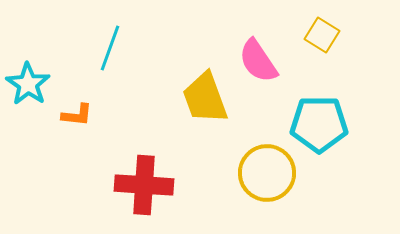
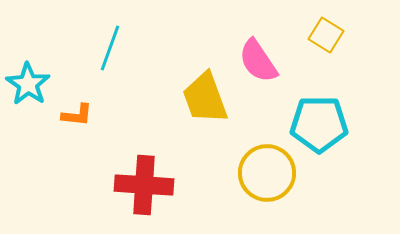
yellow square: moved 4 px right
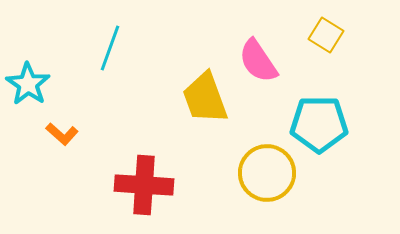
orange L-shape: moved 15 px left, 19 px down; rotated 36 degrees clockwise
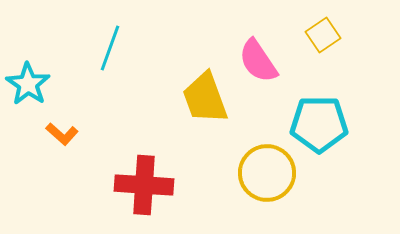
yellow square: moved 3 px left; rotated 24 degrees clockwise
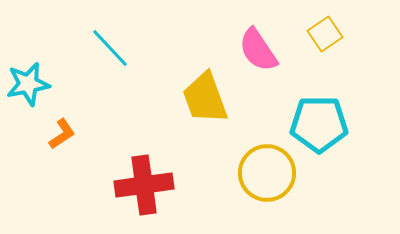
yellow square: moved 2 px right, 1 px up
cyan line: rotated 63 degrees counterclockwise
pink semicircle: moved 11 px up
cyan star: rotated 27 degrees clockwise
orange L-shape: rotated 76 degrees counterclockwise
red cross: rotated 12 degrees counterclockwise
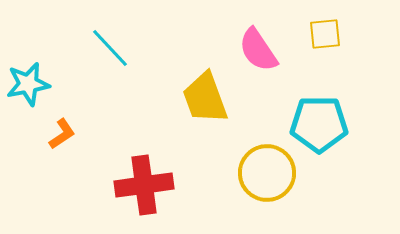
yellow square: rotated 28 degrees clockwise
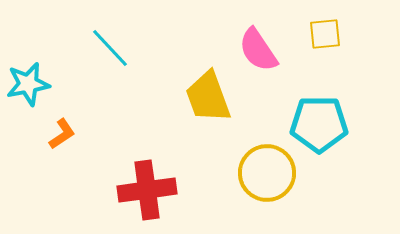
yellow trapezoid: moved 3 px right, 1 px up
red cross: moved 3 px right, 5 px down
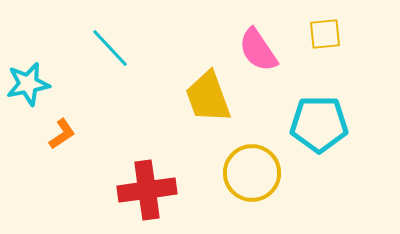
yellow circle: moved 15 px left
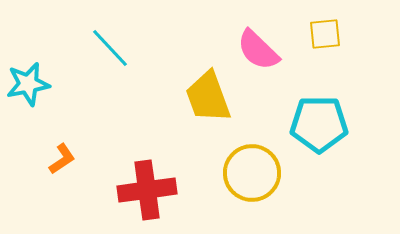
pink semicircle: rotated 12 degrees counterclockwise
orange L-shape: moved 25 px down
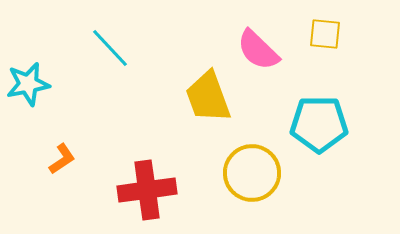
yellow square: rotated 12 degrees clockwise
